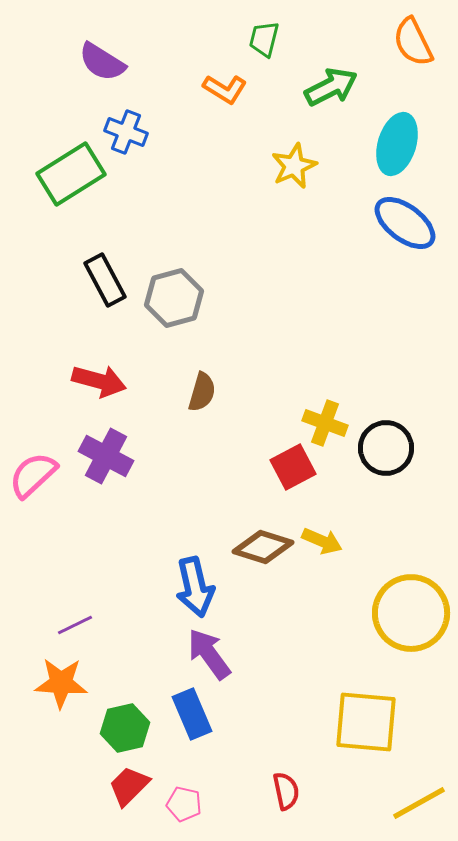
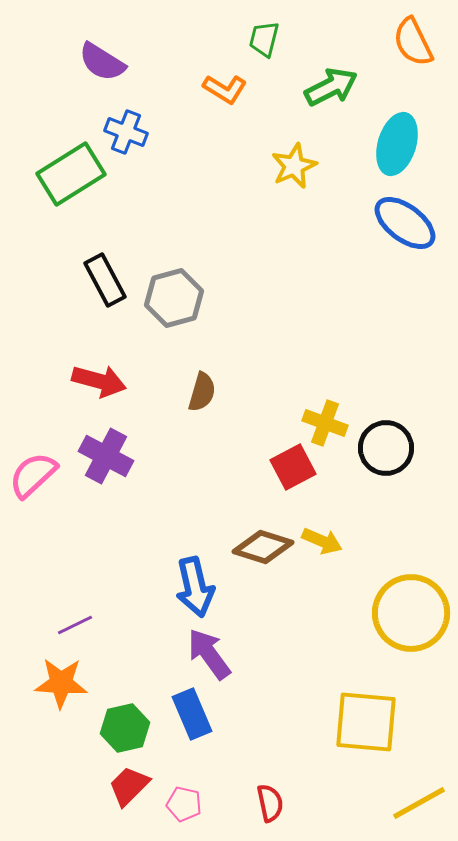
red semicircle: moved 16 px left, 12 px down
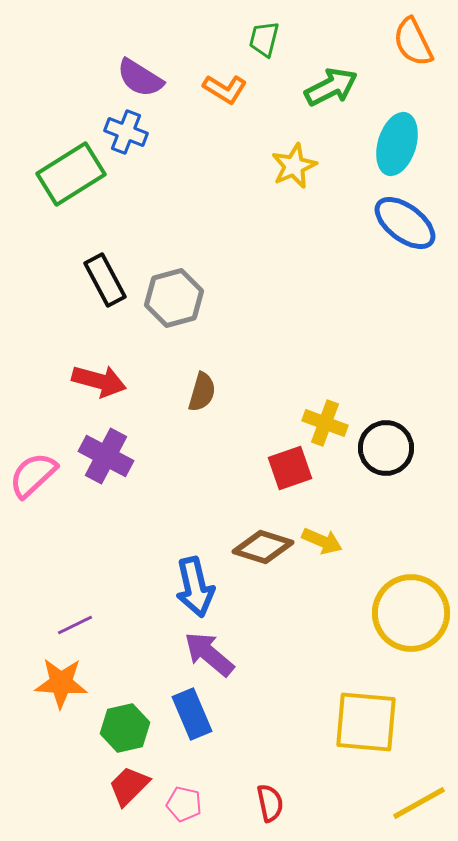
purple semicircle: moved 38 px right, 16 px down
red square: moved 3 px left, 1 px down; rotated 9 degrees clockwise
purple arrow: rotated 14 degrees counterclockwise
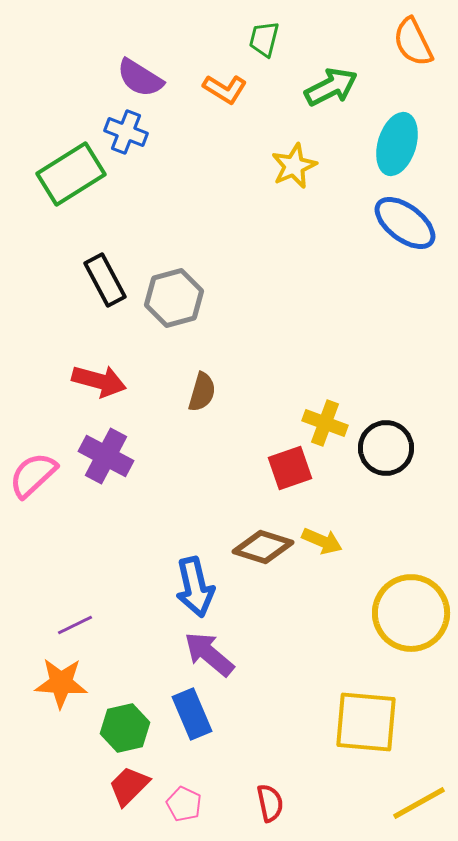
pink pentagon: rotated 12 degrees clockwise
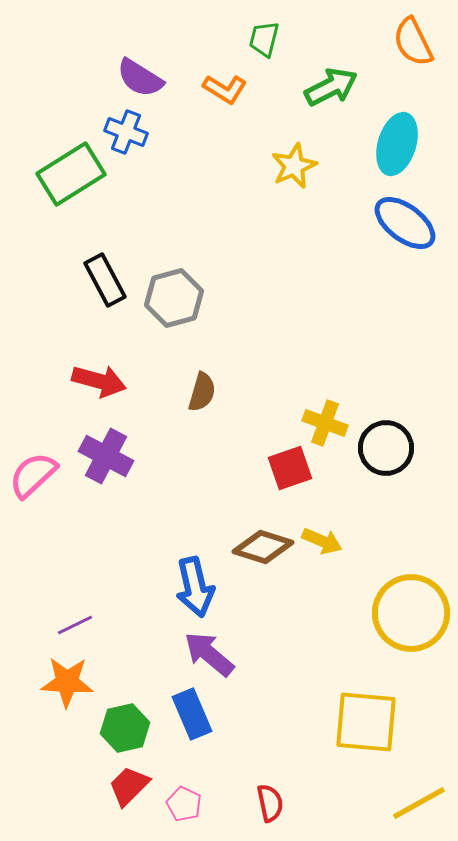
orange star: moved 6 px right, 1 px up
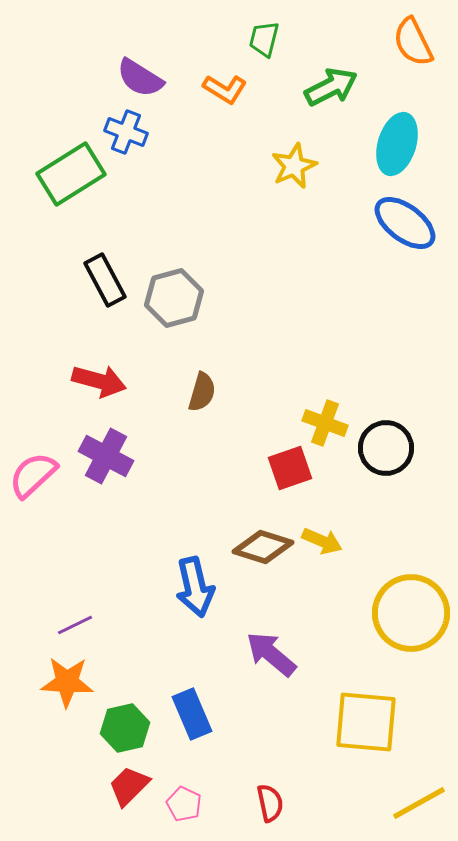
purple arrow: moved 62 px right
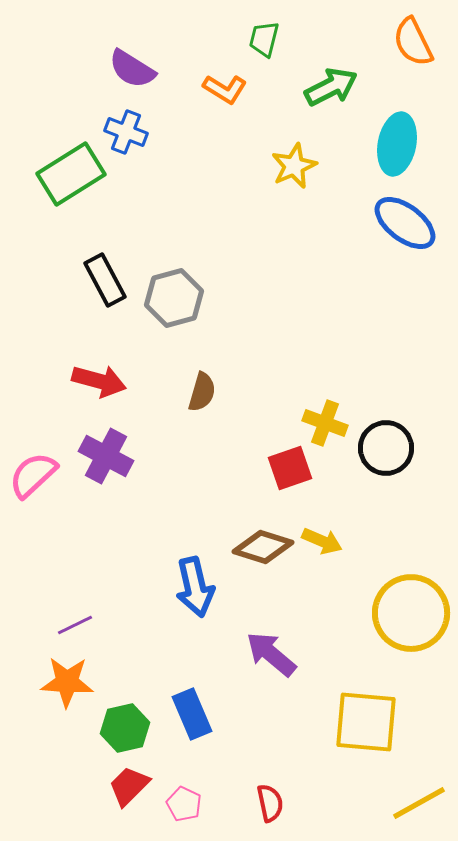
purple semicircle: moved 8 px left, 9 px up
cyan ellipse: rotated 6 degrees counterclockwise
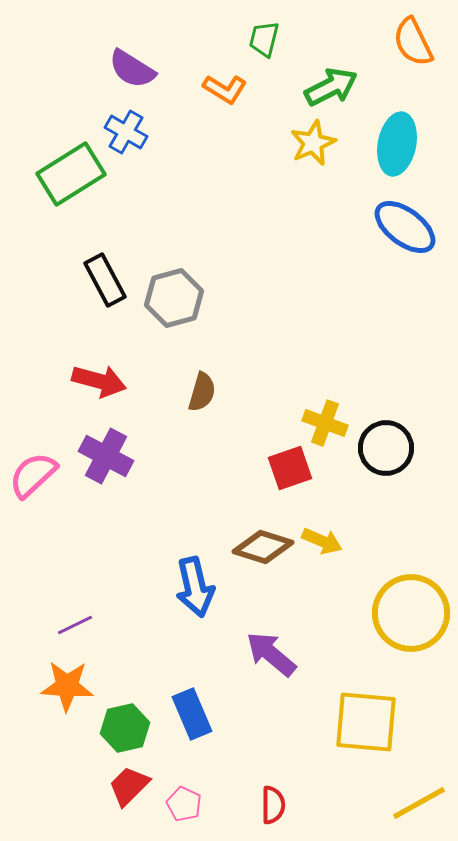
blue cross: rotated 9 degrees clockwise
yellow star: moved 19 px right, 23 px up
blue ellipse: moved 4 px down
orange star: moved 4 px down
red semicircle: moved 3 px right, 2 px down; rotated 12 degrees clockwise
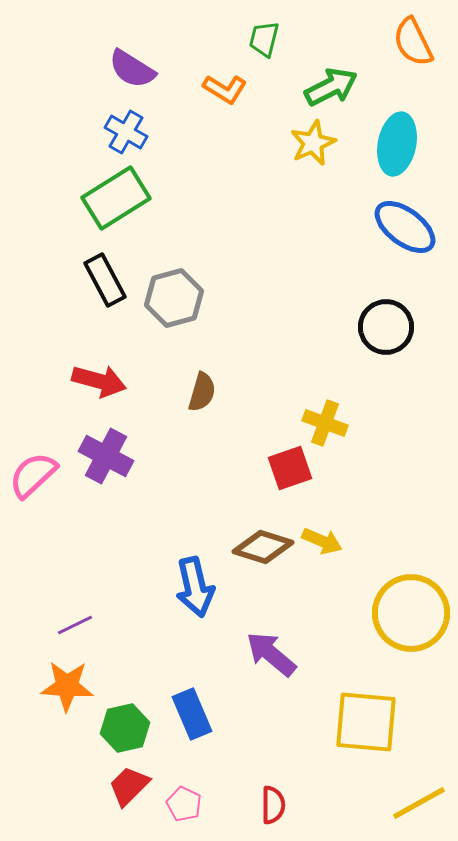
green rectangle: moved 45 px right, 24 px down
black circle: moved 121 px up
